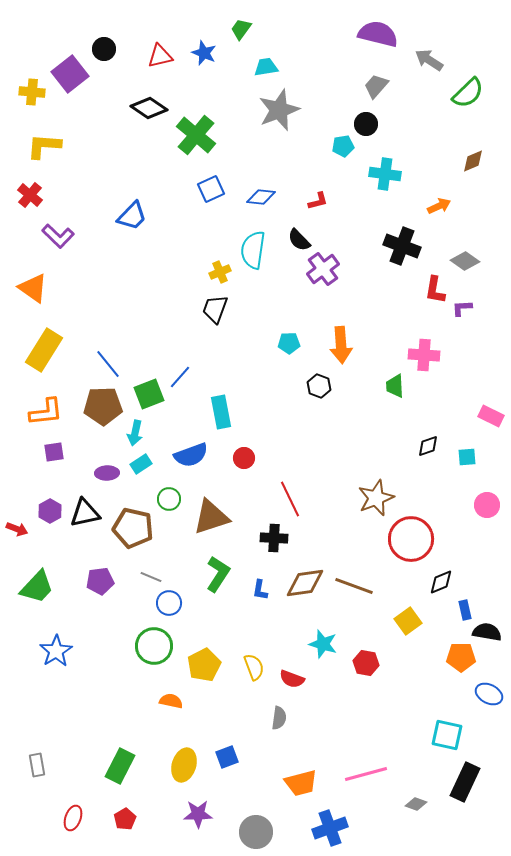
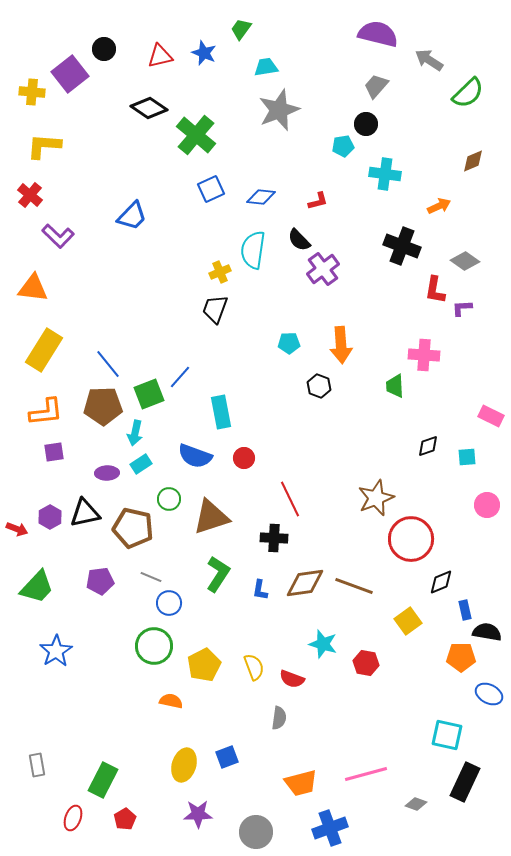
orange triangle at (33, 288): rotated 28 degrees counterclockwise
blue semicircle at (191, 455): moved 4 px right, 1 px down; rotated 40 degrees clockwise
purple hexagon at (50, 511): moved 6 px down
green rectangle at (120, 766): moved 17 px left, 14 px down
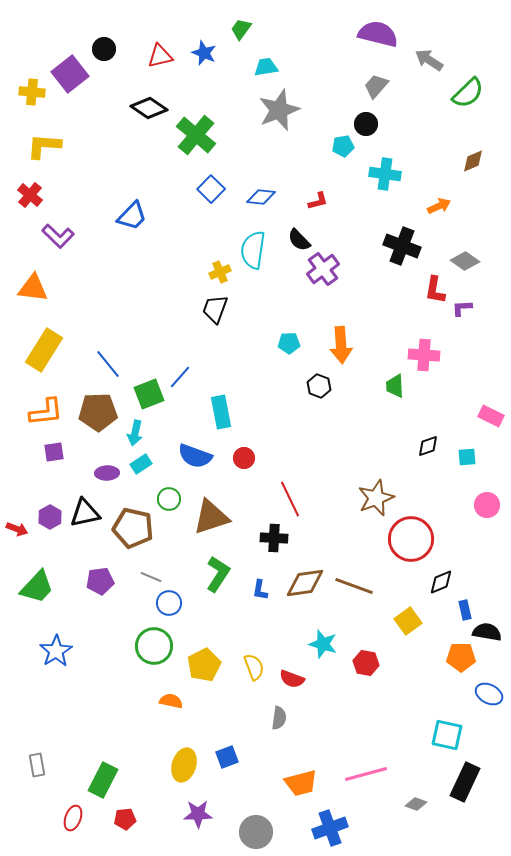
blue square at (211, 189): rotated 20 degrees counterclockwise
brown pentagon at (103, 406): moved 5 px left, 6 px down
red pentagon at (125, 819): rotated 25 degrees clockwise
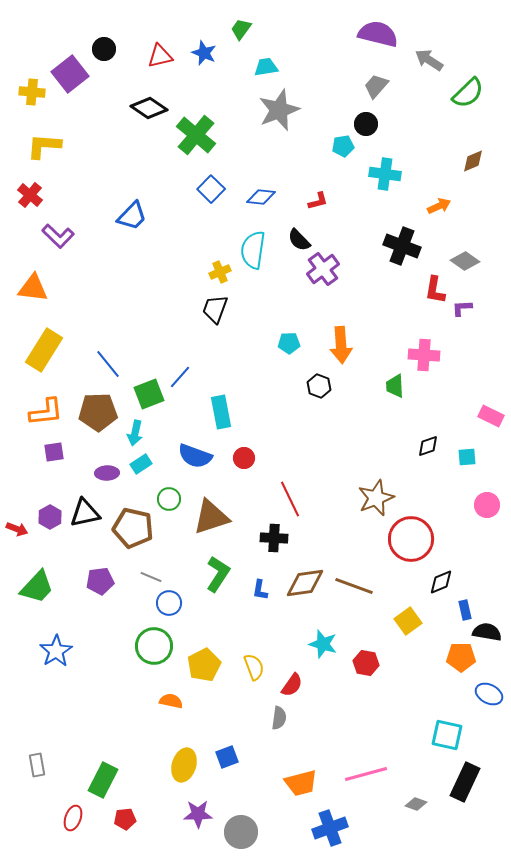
red semicircle at (292, 679): moved 6 px down; rotated 75 degrees counterclockwise
gray circle at (256, 832): moved 15 px left
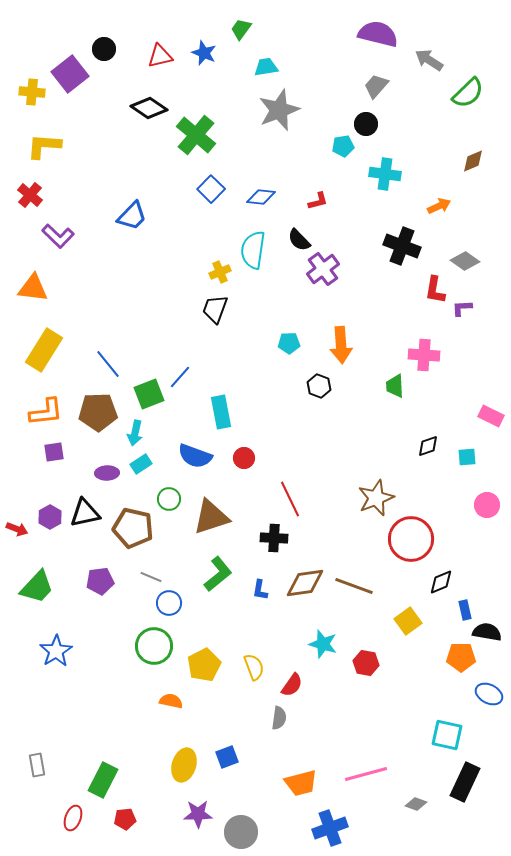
green L-shape at (218, 574): rotated 18 degrees clockwise
